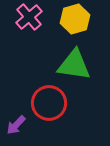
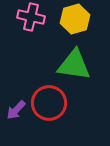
pink cross: moved 2 px right; rotated 36 degrees counterclockwise
purple arrow: moved 15 px up
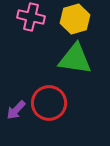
green triangle: moved 1 px right, 6 px up
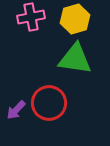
pink cross: rotated 24 degrees counterclockwise
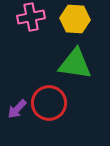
yellow hexagon: rotated 20 degrees clockwise
green triangle: moved 5 px down
purple arrow: moved 1 px right, 1 px up
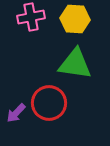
purple arrow: moved 1 px left, 4 px down
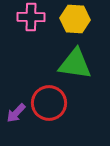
pink cross: rotated 12 degrees clockwise
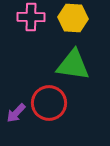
yellow hexagon: moved 2 px left, 1 px up
green triangle: moved 2 px left, 1 px down
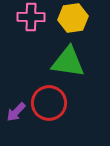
yellow hexagon: rotated 12 degrees counterclockwise
green triangle: moved 5 px left, 3 px up
purple arrow: moved 1 px up
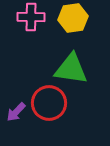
green triangle: moved 3 px right, 7 px down
